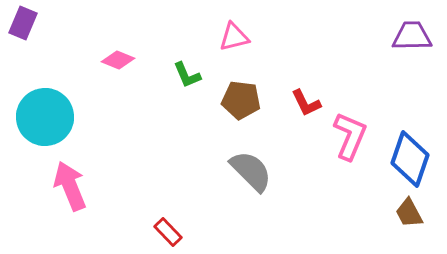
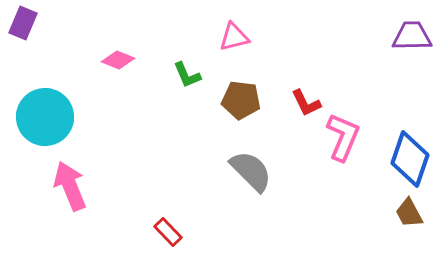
pink L-shape: moved 7 px left, 1 px down
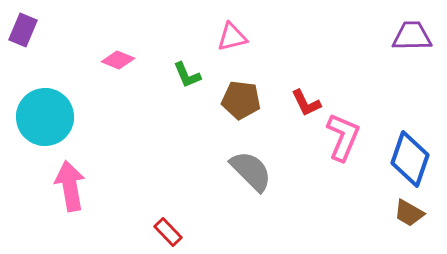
purple rectangle: moved 7 px down
pink triangle: moved 2 px left
pink arrow: rotated 12 degrees clockwise
brown trapezoid: rotated 32 degrees counterclockwise
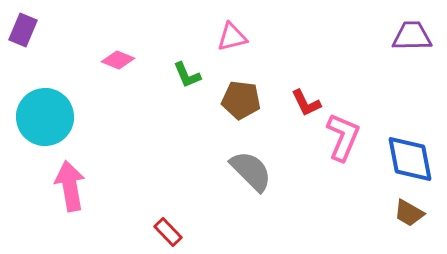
blue diamond: rotated 30 degrees counterclockwise
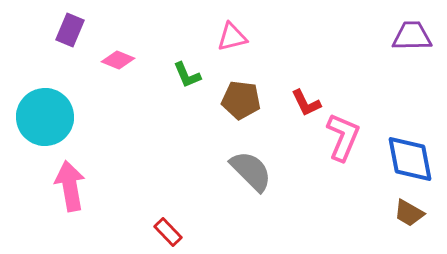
purple rectangle: moved 47 px right
